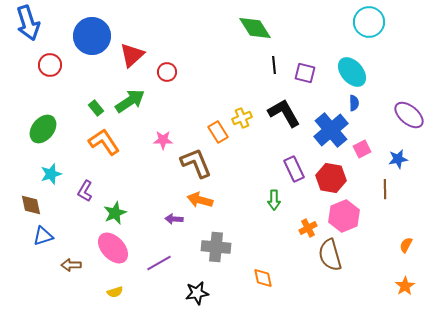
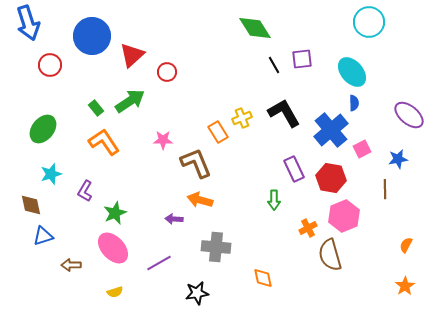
black line at (274, 65): rotated 24 degrees counterclockwise
purple square at (305, 73): moved 3 px left, 14 px up; rotated 20 degrees counterclockwise
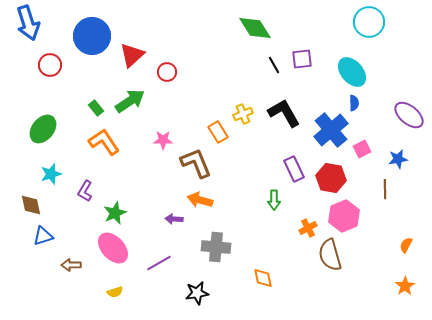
yellow cross at (242, 118): moved 1 px right, 4 px up
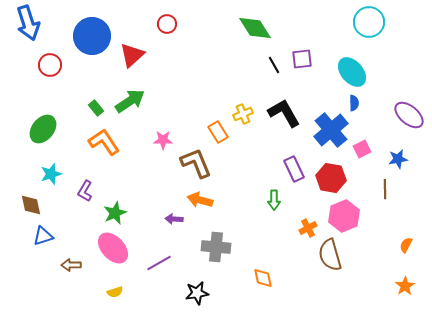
red circle at (167, 72): moved 48 px up
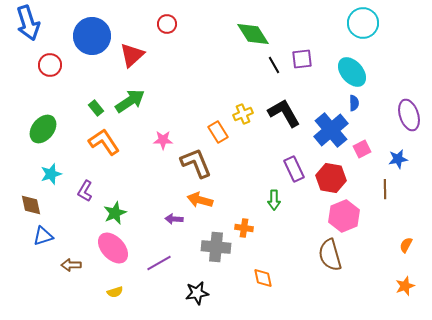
cyan circle at (369, 22): moved 6 px left, 1 px down
green diamond at (255, 28): moved 2 px left, 6 px down
purple ellipse at (409, 115): rotated 32 degrees clockwise
orange cross at (308, 228): moved 64 px left; rotated 36 degrees clockwise
orange star at (405, 286): rotated 12 degrees clockwise
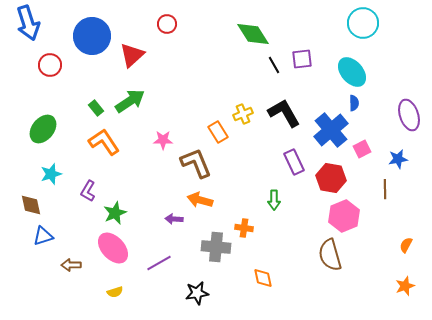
purple rectangle at (294, 169): moved 7 px up
purple L-shape at (85, 191): moved 3 px right
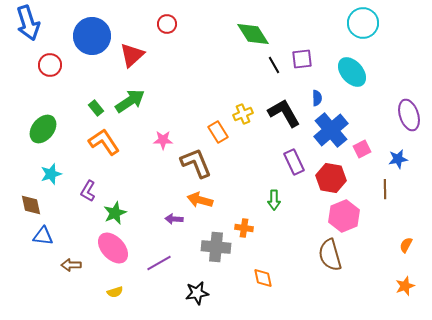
blue semicircle at (354, 103): moved 37 px left, 5 px up
blue triangle at (43, 236): rotated 25 degrees clockwise
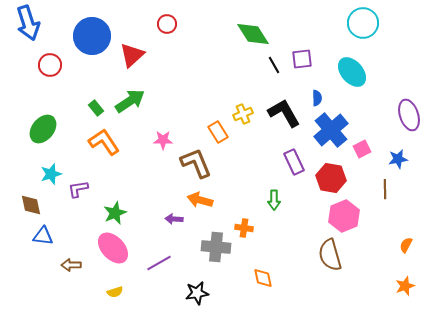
purple L-shape at (88, 191): moved 10 px left, 2 px up; rotated 50 degrees clockwise
